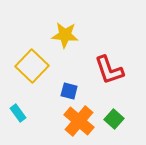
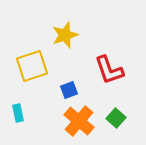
yellow star: rotated 24 degrees counterclockwise
yellow square: rotated 28 degrees clockwise
blue square: moved 1 px up; rotated 36 degrees counterclockwise
cyan rectangle: rotated 24 degrees clockwise
green square: moved 2 px right, 1 px up
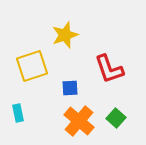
red L-shape: moved 1 px up
blue square: moved 1 px right, 2 px up; rotated 18 degrees clockwise
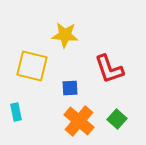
yellow star: rotated 24 degrees clockwise
yellow square: rotated 32 degrees clockwise
cyan rectangle: moved 2 px left, 1 px up
green square: moved 1 px right, 1 px down
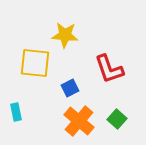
yellow square: moved 3 px right, 3 px up; rotated 8 degrees counterclockwise
blue square: rotated 24 degrees counterclockwise
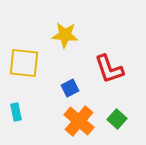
yellow square: moved 11 px left
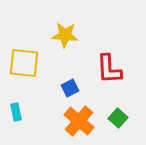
red L-shape: rotated 16 degrees clockwise
green square: moved 1 px right, 1 px up
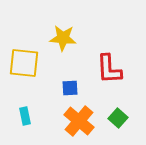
yellow star: moved 2 px left, 3 px down
blue square: rotated 24 degrees clockwise
cyan rectangle: moved 9 px right, 4 px down
